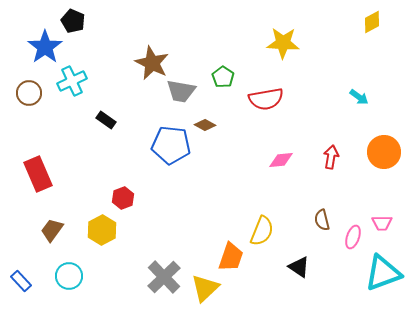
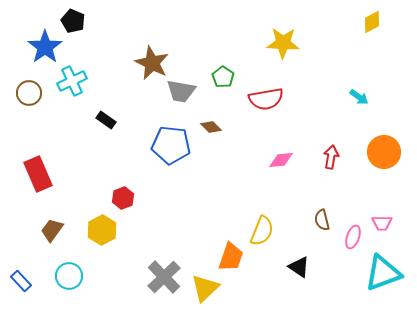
brown diamond: moved 6 px right, 2 px down; rotated 15 degrees clockwise
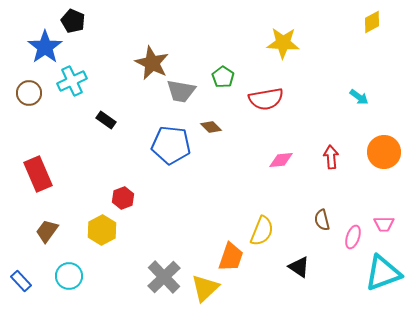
red arrow: rotated 15 degrees counterclockwise
pink trapezoid: moved 2 px right, 1 px down
brown trapezoid: moved 5 px left, 1 px down
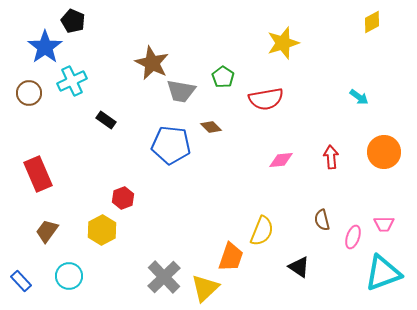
yellow star: rotated 20 degrees counterclockwise
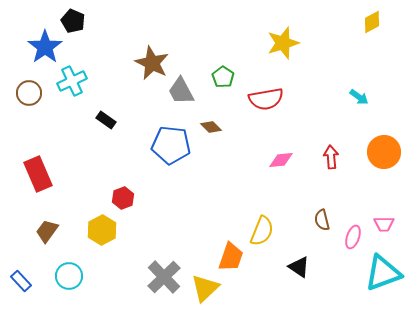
gray trapezoid: rotated 52 degrees clockwise
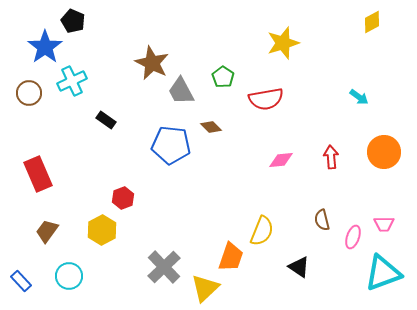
gray cross: moved 10 px up
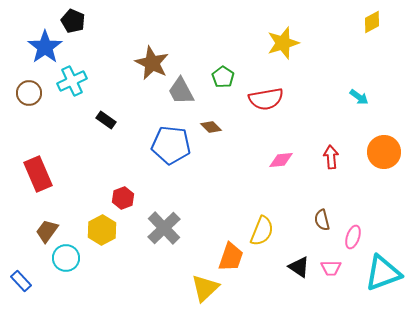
pink trapezoid: moved 53 px left, 44 px down
gray cross: moved 39 px up
cyan circle: moved 3 px left, 18 px up
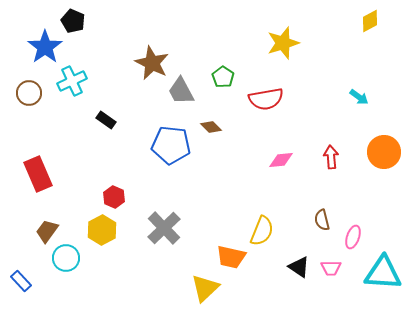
yellow diamond: moved 2 px left, 1 px up
red hexagon: moved 9 px left, 1 px up; rotated 15 degrees counterclockwise
orange trapezoid: rotated 84 degrees clockwise
cyan triangle: rotated 24 degrees clockwise
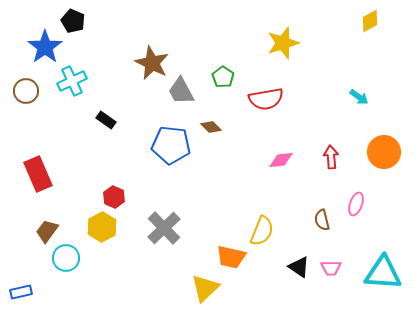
brown circle: moved 3 px left, 2 px up
yellow hexagon: moved 3 px up
pink ellipse: moved 3 px right, 33 px up
blue rectangle: moved 11 px down; rotated 60 degrees counterclockwise
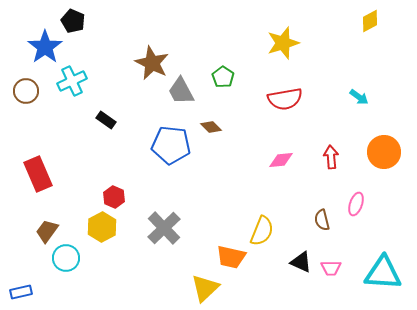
red semicircle: moved 19 px right
black triangle: moved 2 px right, 5 px up; rotated 10 degrees counterclockwise
